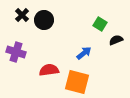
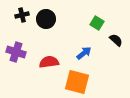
black cross: rotated 32 degrees clockwise
black circle: moved 2 px right, 1 px up
green square: moved 3 px left, 1 px up
black semicircle: rotated 64 degrees clockwise
red semicircle: moved 8 px up
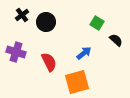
black cross: rotated 24 degrees counterclockwise
black circle: moved 3 px down
red semicircle: rotated 72 degrees clockwise
orange square: rotated 30 degrees counterclockwise
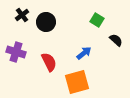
green square: moved 3 px up
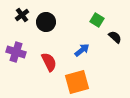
black semicircle: moved 1 px left, 3 px up
blue arrow: moved 2 px left, 3 px up
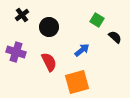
black circle: moved 3 px right, 5 px down
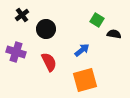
black circle: moved 3 px left, 2 px down
black semicircle: moved 1 px left, 3 px up; rotated 32 degrees counterclockwise
orange square: moved 8 px right, 2 px up
